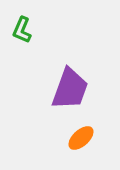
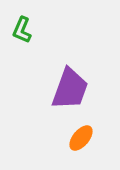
orange ellipse: rotated 8 degrees counterclockwise
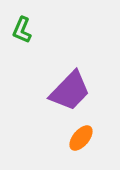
purple trapezoid: moved 2 px down; rotated 24 degrees clockwise
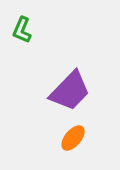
orange ellipse: moved 8 px left
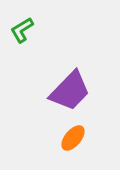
green L-shape: rotated 36 degrees clockwise
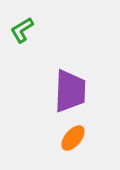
purple trapezoid: rotated 42 degrees counterclockwise
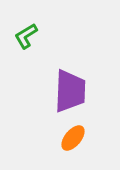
green L-shape: moved 4 px right, 6 px down
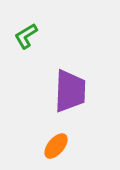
orange ellipse: moved 17 px left, 8 px down
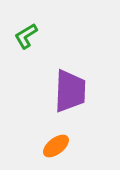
orange ellipse: rotated 12 degrees clockwise
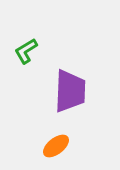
green L-shape: moved 15 px down
